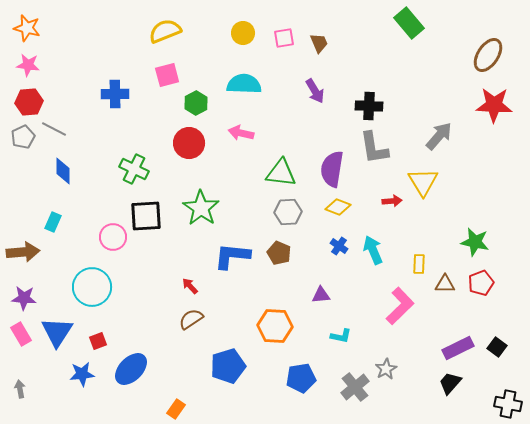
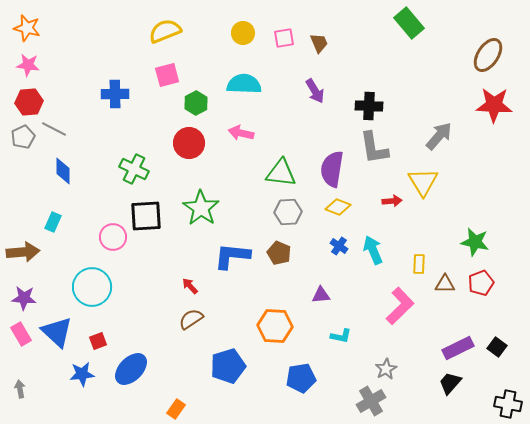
blue triangle at (57, 332): rotated 20 degrees counterclockwise
gray cross at (355, 387): moved 16 px right, 14 px down; rotated 8 degrees clockwise
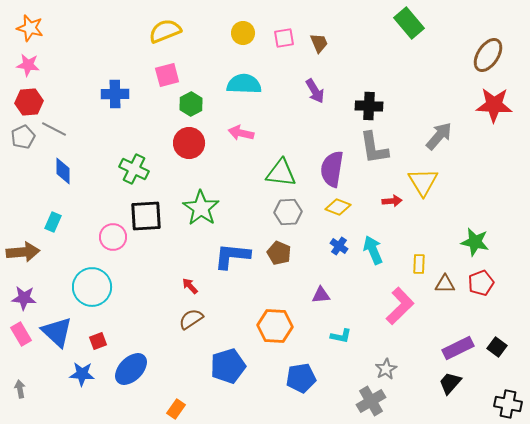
orange star at (27, 28): moved 3 px right
green hexagon at (196, 103): moved 5 px left, 1 px down
blue star at (82, 374): rotated 10 degrees clockwise
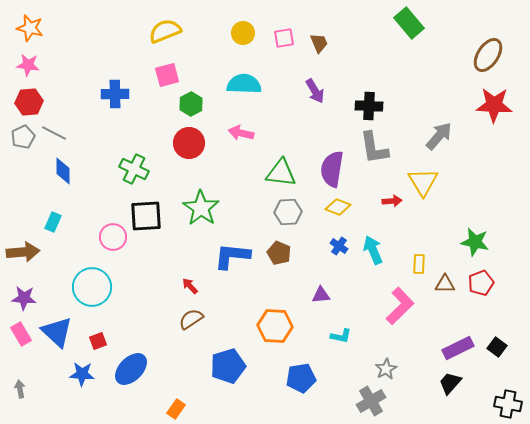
gray line at (54, 129): moved 4 px down
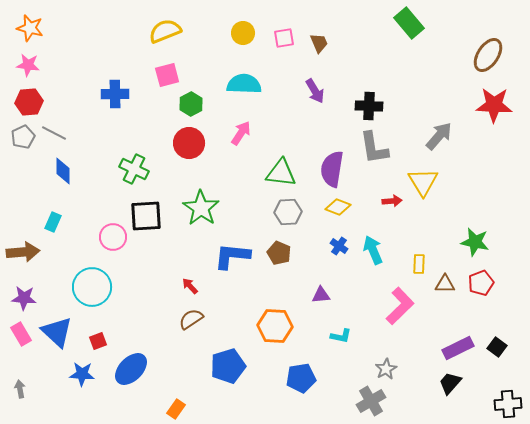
pink arrow at (241, 133): rotated 110 degrees clockwise
black cross at (508, 404): rotated 16 degrees counterclockwise
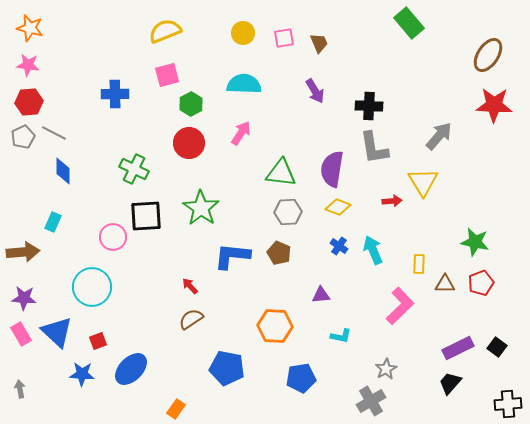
blue pentagon at (228, 366): moved 1 px left, 2 px down; rotated 28 degrees clockwise
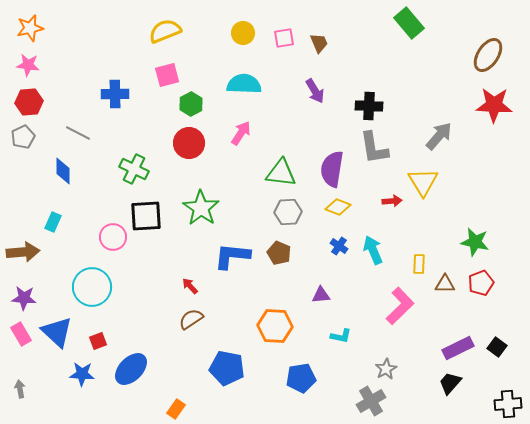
orange star at (30, 28): rotated 28 degrees counterclockwise
gray line at (54, 133): moved 24 px right
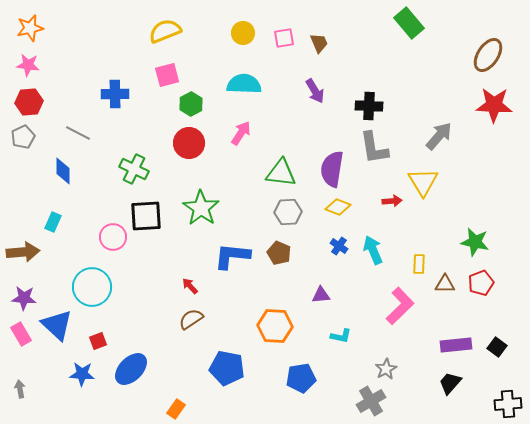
blue triangle at (57, 332): moved 7 px up
purple rectangle at (458, 348): moved 2 px left, 3 px up; rotated 20 degrees clockwise
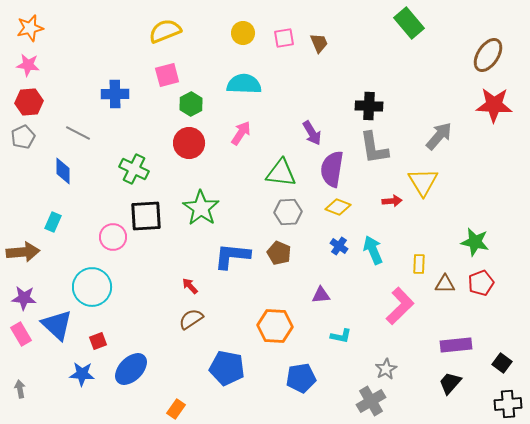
purple arrow at (315, 91): moved 3 px left, 42 px down
black square at (497, 347): moved 5 px right, 16 px down
